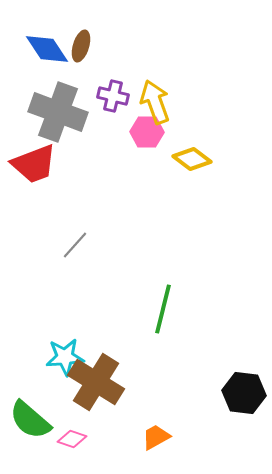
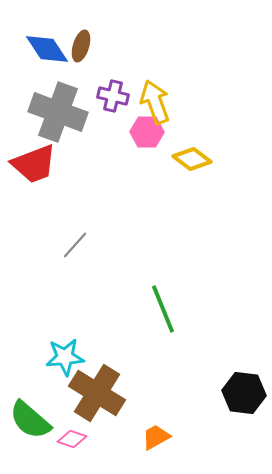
green line: rotated 36 degrees counterclockwise
brown cross: moved 1 px right, 11 px down
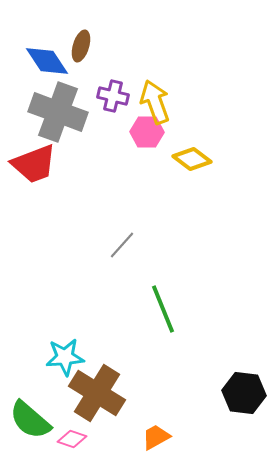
blue diamond: moved 12 px down
gray line: moved 47 px right
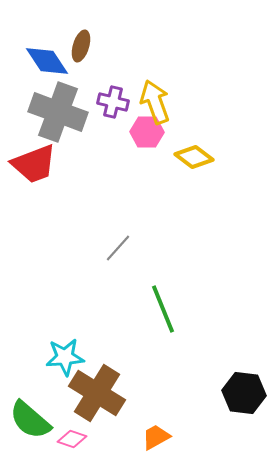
purple cross: moved 6 px down
yellow diamond: moved 2 px right, 2 px up
gray line: moved 4 px left, 3 px down
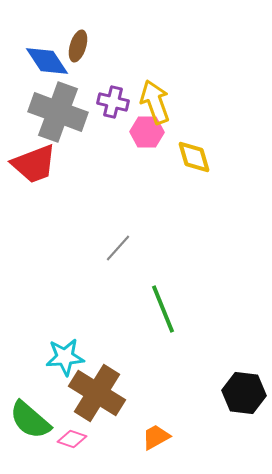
brown ellipse: moved 3 px left
yellow diamond: rotated 36 degrees clockwise
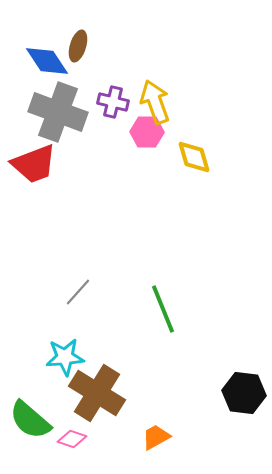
gray line: moved 40 px left, 44 px down
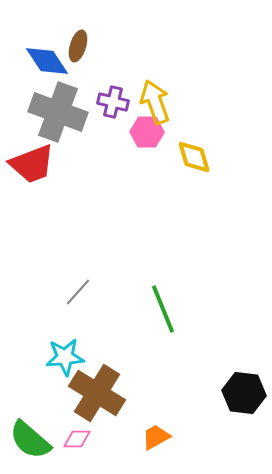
red trapezoid: moved 2 px left
green semicircle: moved 20 px down
pink diamond: moved 5 px right; rotated 20 degrees counterclockwise
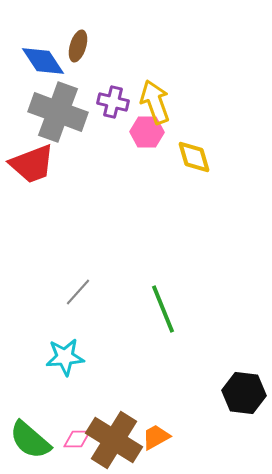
blue diamond: moved 4 px left
brown cross: moved 17 px right, 47 px down
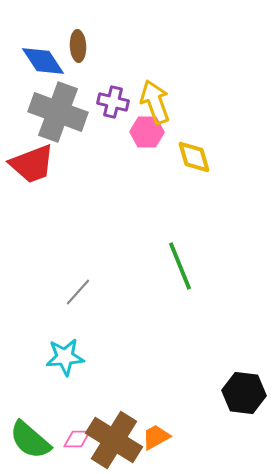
brown ellipse: rotated 20 degrees counterclockwise
green line: moved 17 px right, 43 px up
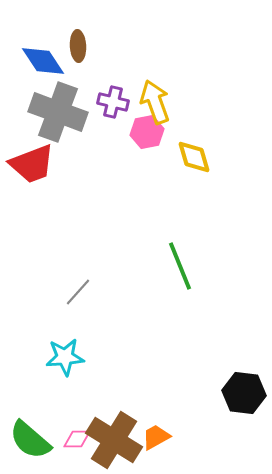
pink hexagon: rotated 12 degrees counterclockwise
